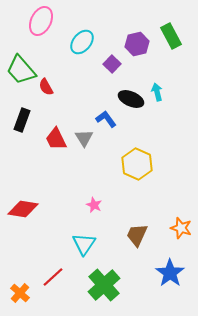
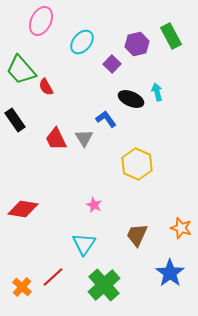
black rectangle: moved 7 px left; rotated 55 degrees counterclockwise
orange cross: moved 2 px right, 6 px up
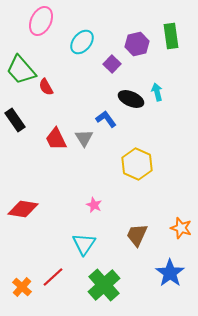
green rectangle: rotated 20 degrees clockwise
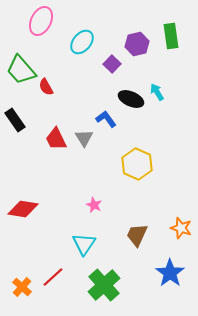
cyan arrow: rotated 18 degrees counterclockwise
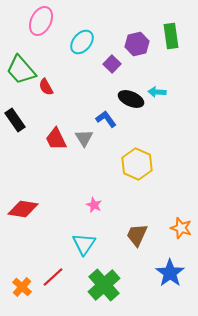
cyan arrow: rotated 54 degrees counterclockwise
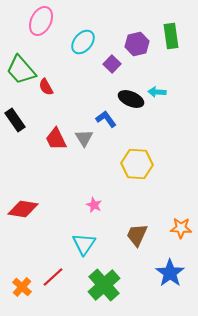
cyan ellipse: moved 1 px right
yellow hexagon: rotated 20 degrees counterclockwise
orange star: rotated 15 degrees counterclockwise
